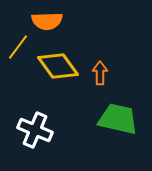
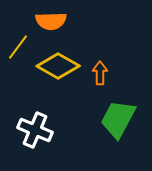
orange semicircle: moved 4 px right
yellow diamond: rotated 24 degrees counterclockwise
green trapezoid: rotated 75 degrees counterclockwise
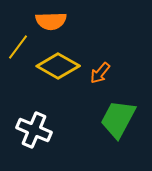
orange arrow: rotated 140 degrees counterclockwise
white cross: moved 1 px left
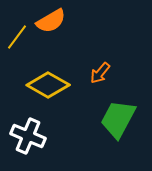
orange semicircle: rotated 28 degrees counterclockwise
yellow line: moved 1 px left, 10 px up
yellow diamond: moved 10 px left, 19 px down
white cross: moved 6 px left, 6 px down
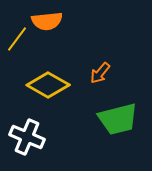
orange semicircle: moved 4 px left; rotated 24 degrees clockwise
yellow line: moved 2 px down
green trapezoid: rotated 132 degrees counterclockwise
white cross: moved 1 px left, 1 px down
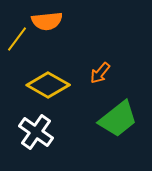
green trapezoid: rotated 24 degrees counterclockwise
white cross: moved 9 px right, 5 px up; rotated 12 degrees clockwise
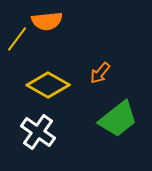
white cross: moved 2 px right
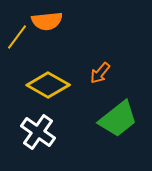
yellow line: moved 2 px up
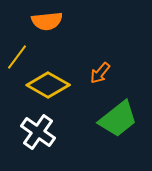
yellow line: moved 20 px down
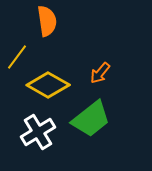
orange semicircle: rotated 92 degrees counterclockwise
green trapezoid: moved 27 px left
white cross: rotated 24 degrees clockwise
